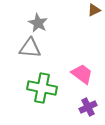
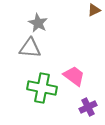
pink trapezoid: moved 8 px left, 2 px down
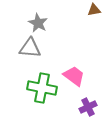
brown triangle: rotated 16 degrees clockwise
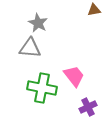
pink trapezoid: rotated 15 degrees clockwise
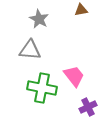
brown triangle: moved 13 px left
gray star: moved 1 px right, 4 px up
gray triangle: moved 2 px down
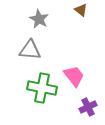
brown triangle: rotated 48 degrees clockwise
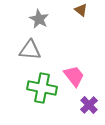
purple cross: moved 1 px right, 2 px up; rotated 18 degrees counterclockwise
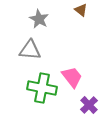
pink trapezoid: moved 2 px left, 1 px down
